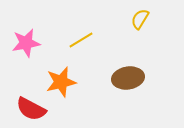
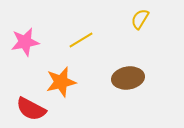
pink star: moved 1 px left, 1 px up
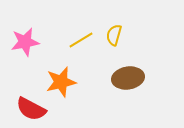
yellow semicircle: moved 26 px left, 16 px down; rotated 15 degrees counterclockwise
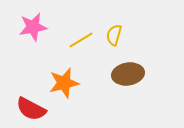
pink star: moved 8 px right, 15 px up
brown ellipse: moved 4 px up
orange star: moved 3 px right, 1 px down
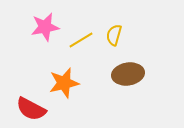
pink star: moved 12 px right
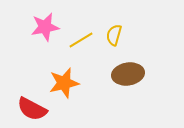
red semicircle: moved 1 px right
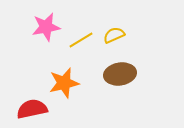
pink star: moved 1 px right
yellow semicircle: rotated 50 degrees clockwise
brown ellipse: moved 8 px left
red semicircle: rotated 140 degrees clockwise
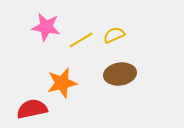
pink star: rotated 20 degrees clockwise
orange star: moved 2 px left
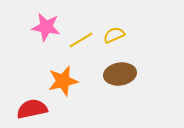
orange star: moved 1 px right, 2 px up
